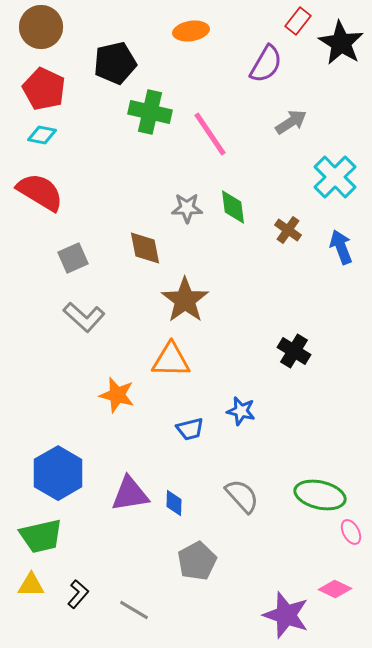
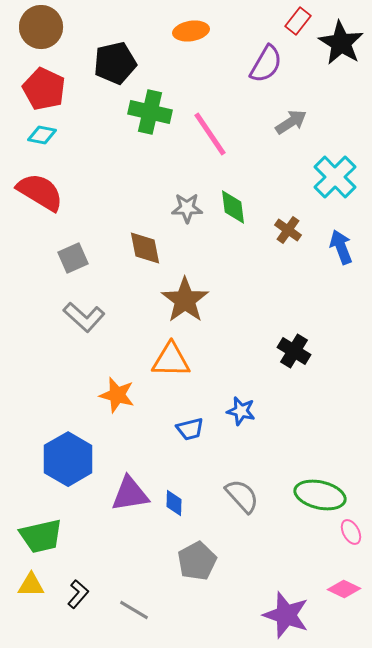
blue hexagon: moved 10 px right, 14 px up
pink diamond: moved 9 px right
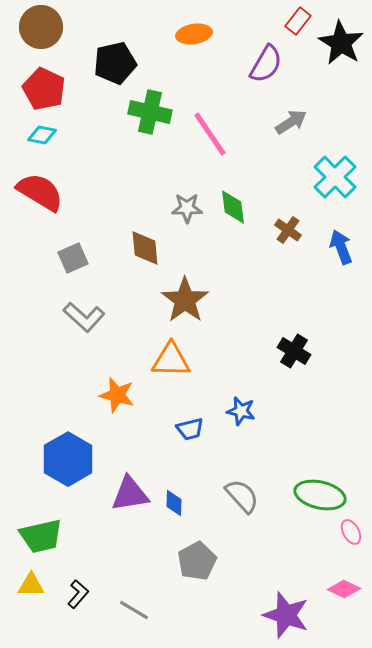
orange ellipse: moved 3 px right, 3 px down
brown diamond: rotated 6 degrees clockwise
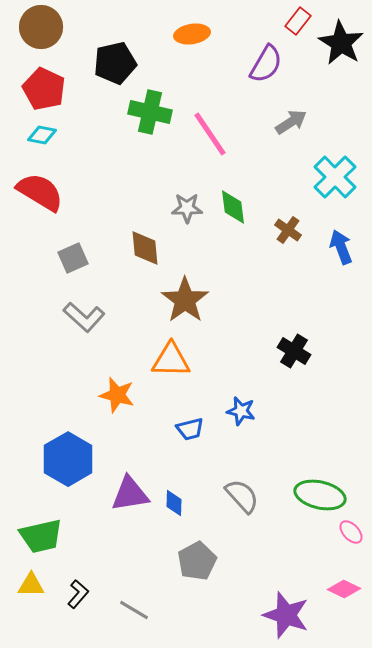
orange ellipse: moved 2 px left
pink ellipse: rotated 15 degrees counterclockwise
